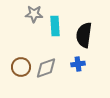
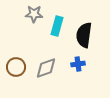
cyan rectangle: moved 2 px right; rotated 18 degrees clockwise
brown circle: moved 5 px left
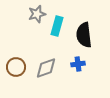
gray star: moved 3 px right; rotated 18 degrees counterclockwise
black semicircle: rotated 15 degrees counterclockwise
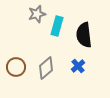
blue cross: moved 2 px down; rotated 32 degrees counterclockwise
gray diamond: rotated 20 degrees counterclockwise
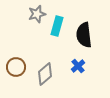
gray diamond: moved 1 px left, 6 px down
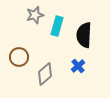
gray star: moved 2 px left, 1 px down
black semicircle: rotated 10 degrees clockwise
brown circle: moved 3 px right, 10 px up
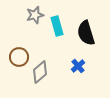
cyan rectangle: rotated 30 degrees counterclockwise
black semicircle: moved 2 px right, 2 px up; rotated 20 degrees counterclockwise
gray diamond: moved 5 px left, 2 px up
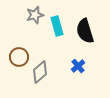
black semicircle: moved 1 px left, 2 px up
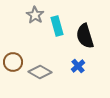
gray star: rotated 24 degrees counterclockwise
black semicircle: moved 5 px down
brown circle: moved 6 px left, 5 px down
gray diamond: rotated 70 degrees clockwise
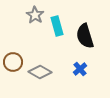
blue cross: moved 2 px right, 3 px down
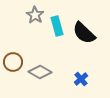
black semicircle: moved 1 px left, 3 px up; rotated 30 degrees counterclockwise
blue cross: moved 1 px right, 10 px down
